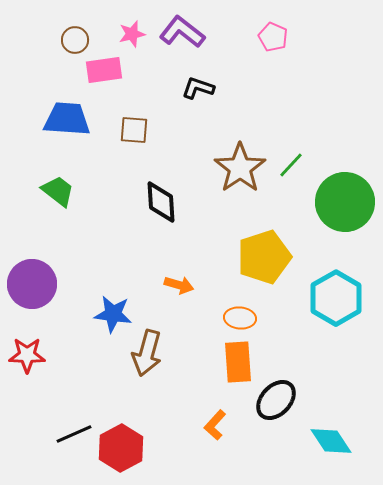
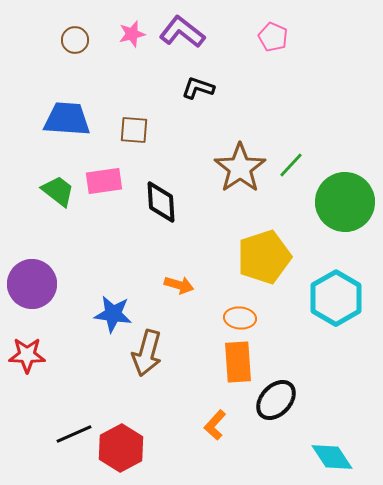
pink rectangle: moved 111 px down
cyan diamond: moved 1 px right, 16 px down
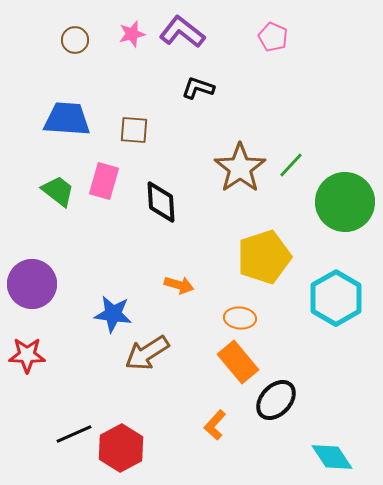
pink rectangle: rotated 66 degrees counterclockwise
brown arrow: rotated 42 degrees clockwise
orange rectangle: rotated 36 degrees counterclockwise
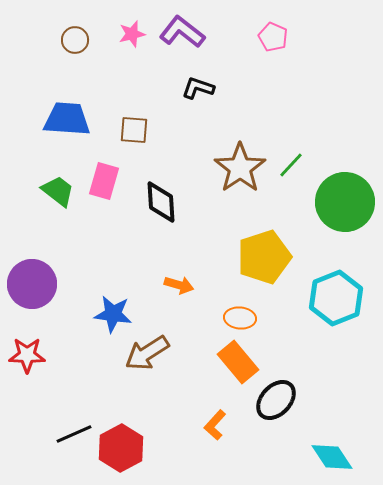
cyan hexagon: rotated 8 degrees clockwise
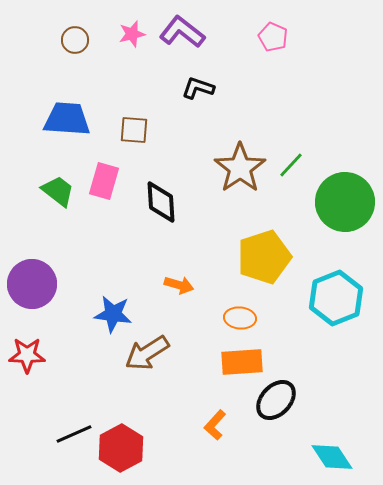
orange rectangle: moved 4 px right; rotated 54 degrees counterclockwise
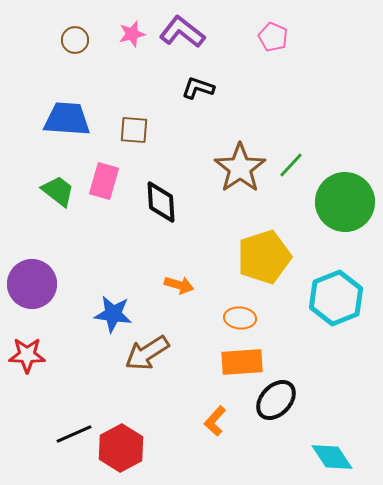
orange L-shape: moved 4 px up
